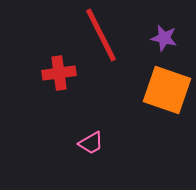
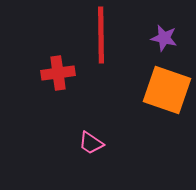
red line: rotated 26 degrees clockwise
red cross: moved 1 px left
pink trapezoid: rotated 64 degrees clockwise
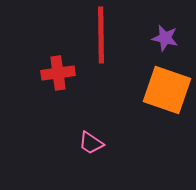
purple star: moved 1 px right
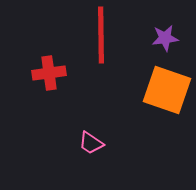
purple star: rotated 20 degrees counterclockwise
red cross: moved 9 px left
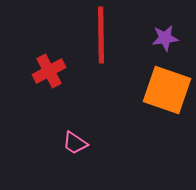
red cross: moved 2 px up; rotated 20 degrees counterclockwise
pink trapezoid: moved 16 px left
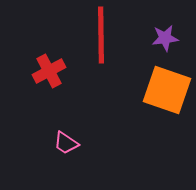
pink trapezoid: moved 9 px left
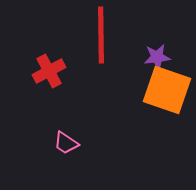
purple star: moved 8 px left, 19 px down
